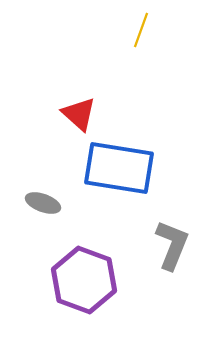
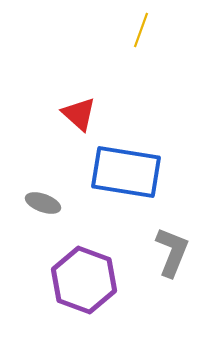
blue rectangle: moved 7 px right, 4 px down
gray L-shape: moved 7 px down
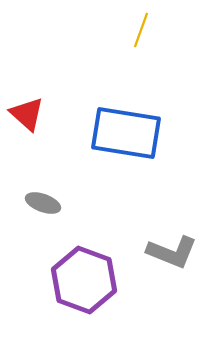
red triangle: moved 52 px left
blue rectangle: moved 39 px up
gray L-shape: rotated 90 degrees clockwise
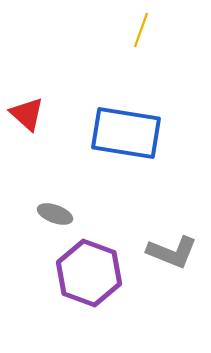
gray ellipse: moved 12 px right, 11 px down
purple hexagon: moved 5 px right, 7 px up
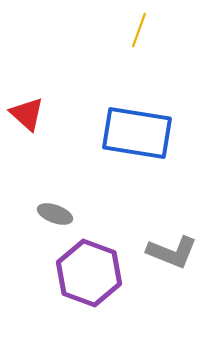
yellow line: moved 2 px left
blue rectangle: moved 11 px right
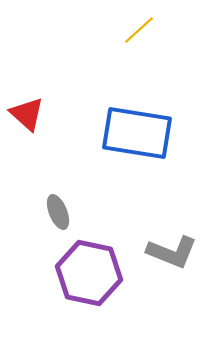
yellow line: rotated 28 degrees clockwise
gray ellipse: moved 3 px right, 2 px up; rotated 48 degrees clockwise
purple hexagon: rotated 8 degrees counterclockwise
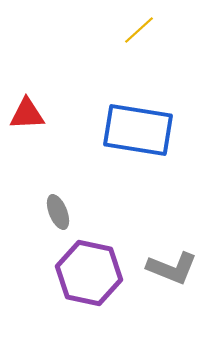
red triangle: rotated 45 degrees counterclockwise
blue rectangle: moved 1 px right, 3 px up
gray L-shape: moved 16 px down
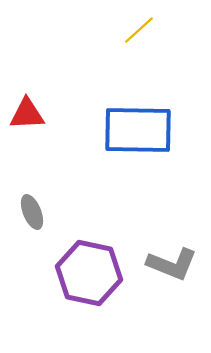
blue rectangle: rotated 8 degrees counterclockwise
gray ellipse: moved 26 px left
gray L-shape: moved 4 px up
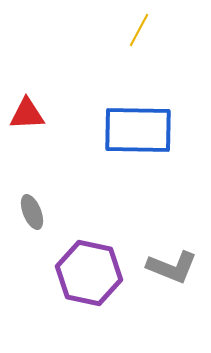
yellow line: rotated 20 degrees counterclockwise
gray L-shape: moved 3 px down
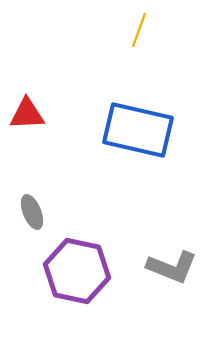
yellow line: rotated 8 degrees counterclockwise
blue rectangle: rotated 12 degrees clockwise
purple hexagon: moved 12 px left, 2 px up
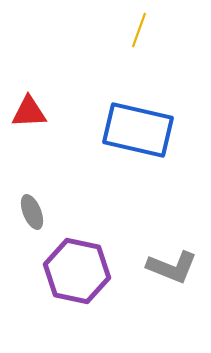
red triangle: moved 2 px right, 2 px up
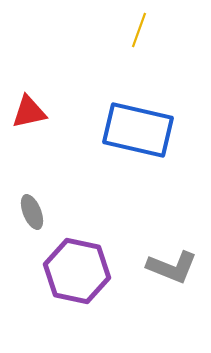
red triangle: rotated 9 degrees counterclockwise
